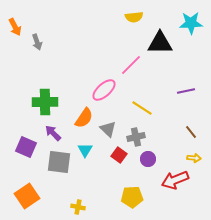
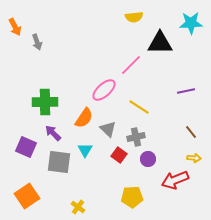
yellow line: moved 3 px left, 1 px up
yellow cross: rotated 24 degrees clockwise
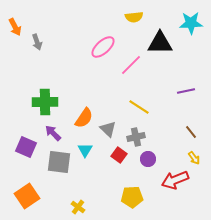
pink ellipse: moved 1 px left, 43 px up
yellow arrow: rotated 48 degrees clockwise
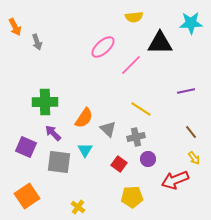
yellow line: moved 2 px right, 2 px down
red square: moved 9 px down
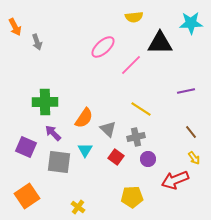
red square: moved 3 px left, 7 px up
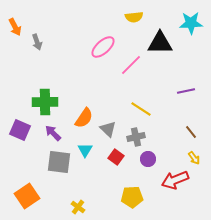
purple square: moved 6 px left, 17 px up
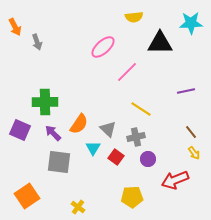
pink line: moved 4 px left, 7 px down
orange semicircle: moved 5 px left, 6 px down
cyan triangle: moved 8 px right, 2 px up
yellow arrow: moved 5 px up
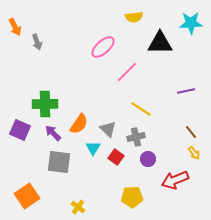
green cross: moved 2 px down
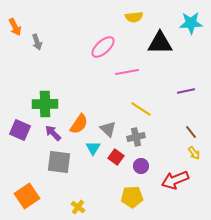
pink line: rotated 35 degrees clockwise
purple circle: moved 7 px left, 7 px down
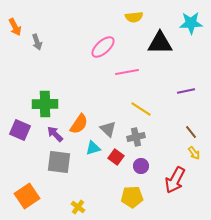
purple arrow: moved 2 px right, 1 px down
cyan triangle: rotated 42 degrees clockwise
red arrow: rotated 40 degrees counterclockwise
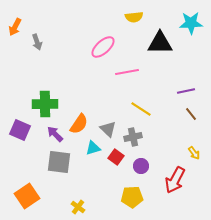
orange arrow: rotated 54 degrees clockwise
brown line: moved 18 px up
gray cross: moved 3 px left
